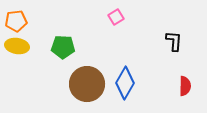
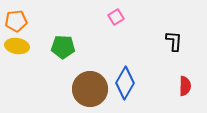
brown circle: moved 3 px right, 5 px down
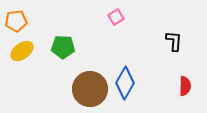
yellow ellipse: moved 5 px right, 5 px down; rotated 45 degrees counterclockwise
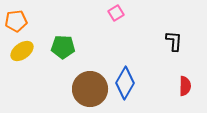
pink square: moved 4 px up
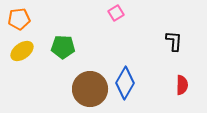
orange pentagon: moved 3 px right, 2 px up
red semicircle: moved 3 px left, 1 px up
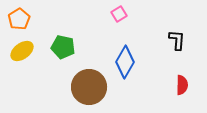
pink square: moved 3 px right, 1 px down
orange pentagon: rotated 25 degrees counterclockwise
black L-shape: moved 3 px right, 1 px up
green pentagon: rotated 10 degrees clockwise
blue diamond: moved 21 px up
brown circle: moved 1 px left, 2 px up
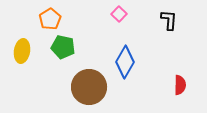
pink square: rotated 14 degrees counterclockwise
orange pentagon: moved 31 px right
black L-shape: moved 8 px left, 20 px up
yellow ellipse: rotated 45 degrees counterclockwise
red semicircle: moved 2 px left
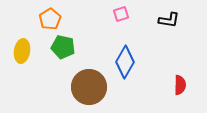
pink square: moved 2 px right; rotated 28 degrees clockwise
black L-shape: rotated 95 degrees clockwise
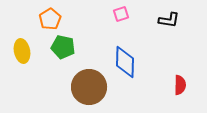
yellow ellipse: rotated 20 degrees counterclockwise
blue diamond: rotated 28 degrees counterclockwise
